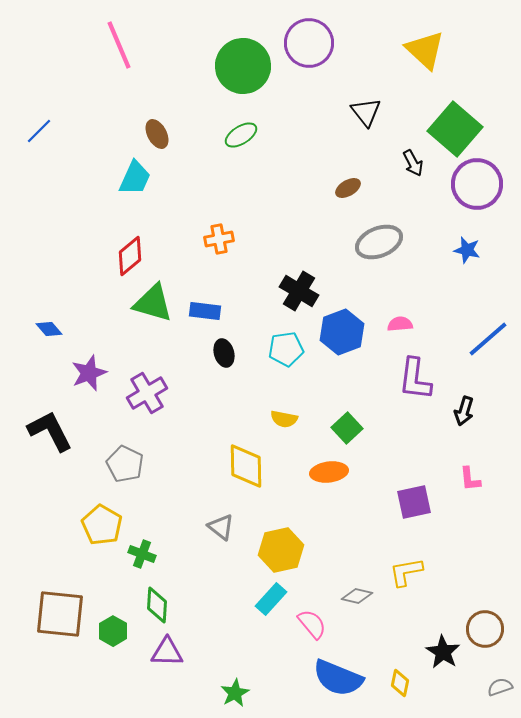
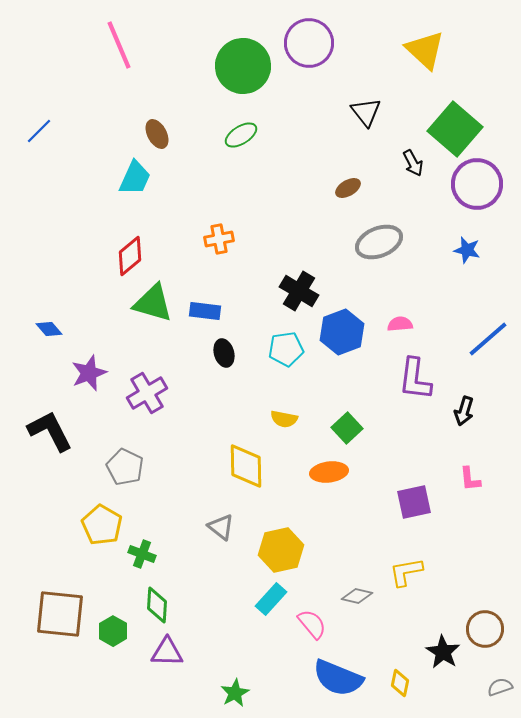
gray pentagon at (125, 464): moved 3 px down
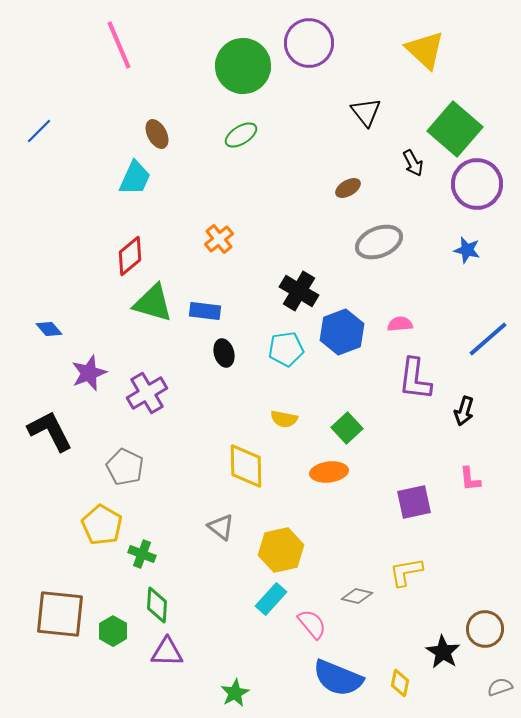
orange cross at (219, 239): rotated 28 degrees counterclockwise
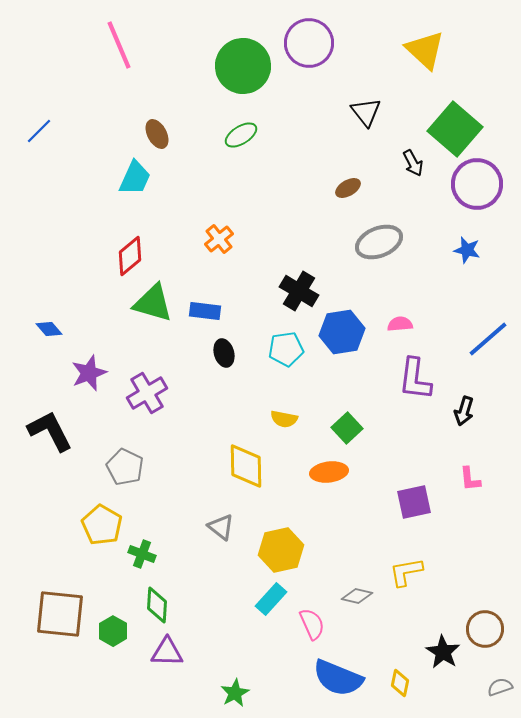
blue hexagon at (342, 332): rotated 12 degrees clockwise
pink semicircle at (312, 624): rotated 16 degrees clockwise
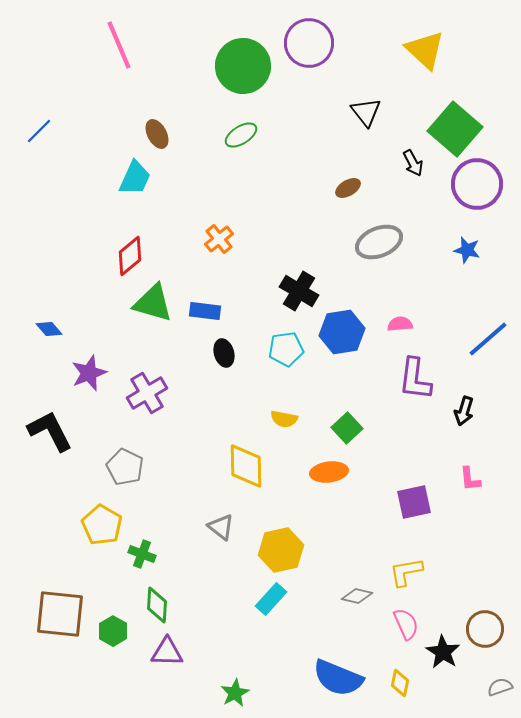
pink semicircle at (312, 624): moved 94 px right
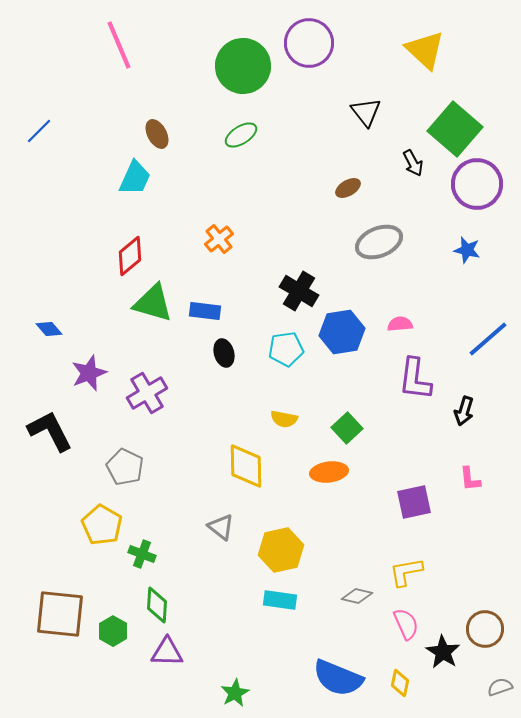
cyan rectangle at (271, 599): moved 9 px right, 1 px down; rotated 56 degrees clockwise
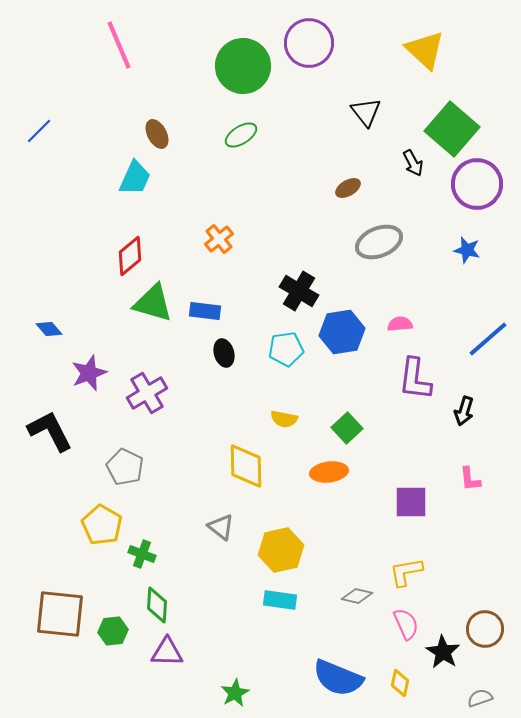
green square at (455, 129): moved 3 px left
purple square at (414, 502): moved 3 px left; rotated 12 degrees clockwise
green hexagon at (113, 631): rotated 24 degrees clockwise
gray semicircle at (500, 687): moved 20 px left, 11 px down
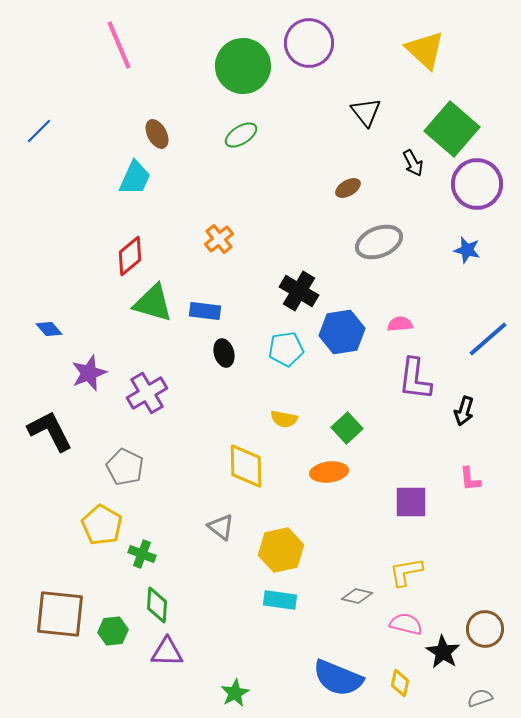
pink semicircle at (406, 624): rotated 52 degrees counterclockwise
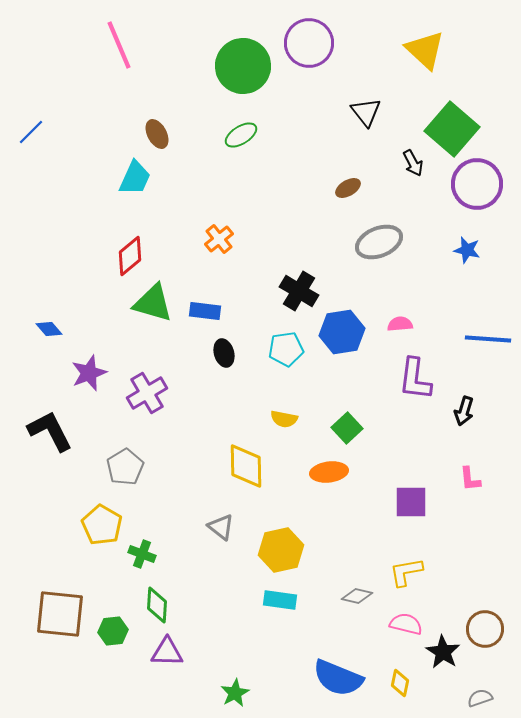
blue line at (39, 131): moved 8 px left, 1 px down
blue line at (488, 339): rotated 45 degrees clockwise
gray pentagon at (125, 467): rotated 15 degrees clockwise
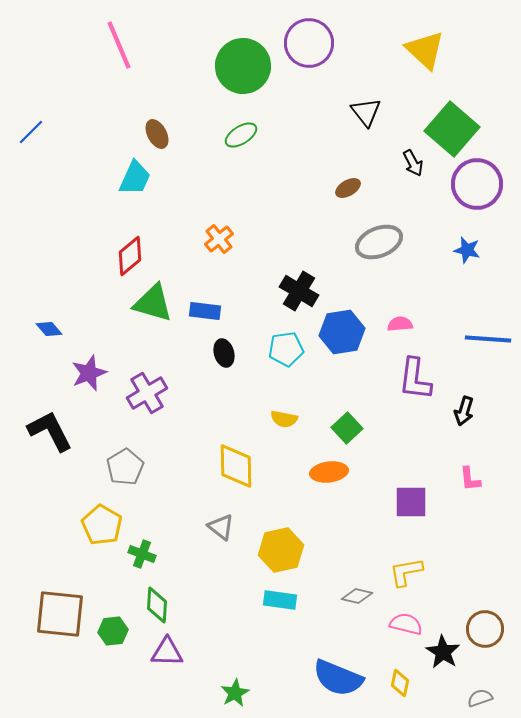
yellow diamond at (246, 466): moved 10 px left
